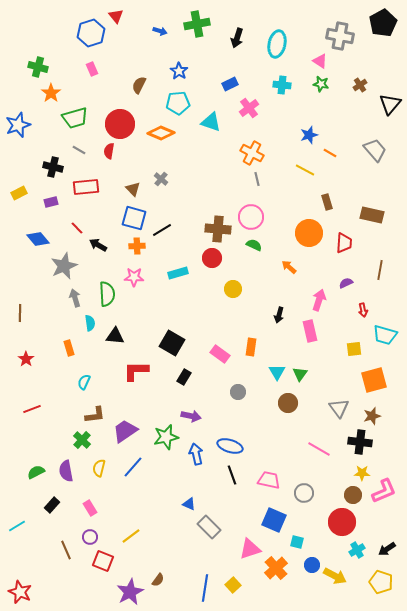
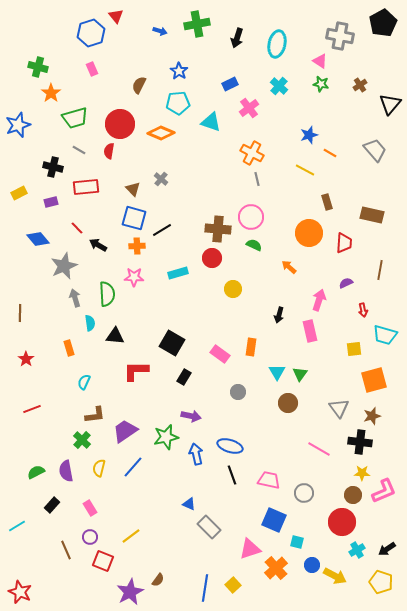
cyan cross at (282, 85): moved 3 px left, 1 px down; rotated 36 degrees clockwise
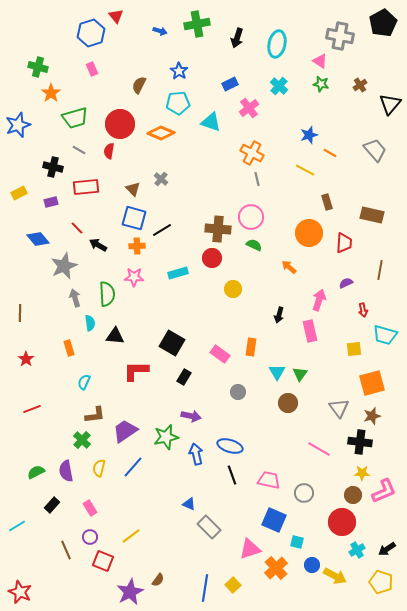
orange square at (374, 380): moved 2 px left, 3 px down
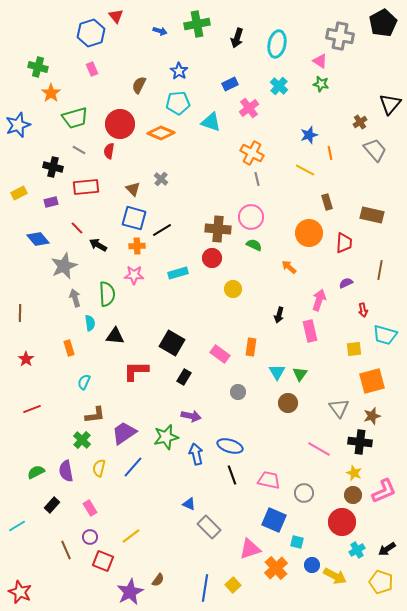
brown cross at (360, 85): moved 37 px down
orange line at (330, 153): rotated 48 degrees clockwise
pink star at (134, 277): moved 2 px up
orange square at (372, 383): moved 2 px up
purple trapezoid at (125, 431): moved 1 px left, 2 px down
yellow star at (362, 473): moved 8 px left; rotated 21 degrees clockwise
